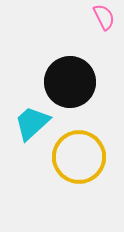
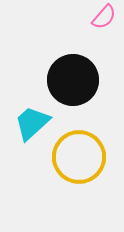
pink semicircle: rotated 68 degrees clockwise
black circle: moved 3 px right, 2 px up
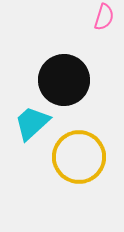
pink semicircle: rotated 24 degrees counterclockwise
black circle: moved 9 px left
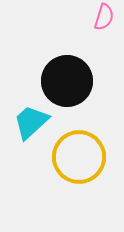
black circle: moved 3 px right, 1 px down
cyan trapezoid: moved 1 px left, 1 px up
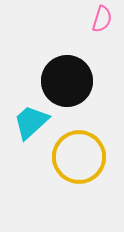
pink semicircle: moved 2 px left, 2 px down
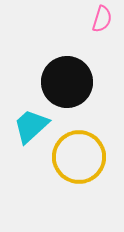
black circle: moved 1 px down
cyan trapezoid: moved 4 px down
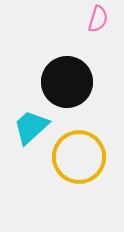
pink semicircle: moved 4 px left
cyan trapezoid: moved 1 px down
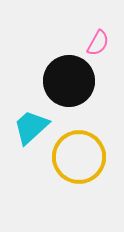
pink semicircle: moved 24 px down; rotated 12 degrees clockwise
black circle: moved 2 px right, 1 px up
